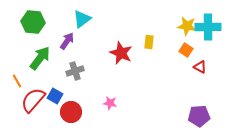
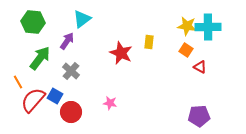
gray cross: moved 4 px left; rotated 30 degrees counterclockwise
orange line: moved 1 px right, 1 px down
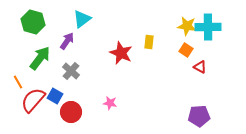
green hexagon: rotated 10 degrees clockwise
